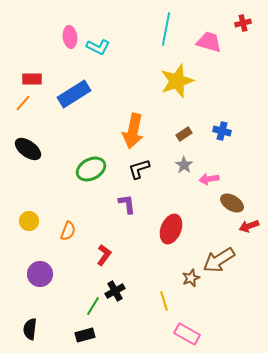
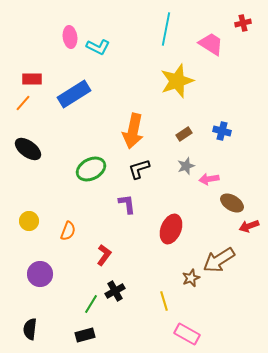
pink trapezoid: moved 2 px right, 2 px down; rotated 16 degrees clockwise
gray star: moved 2 px right, 1 px down; rotated 18 degrees clockwise
green line: moved 2 px left, 2 px up
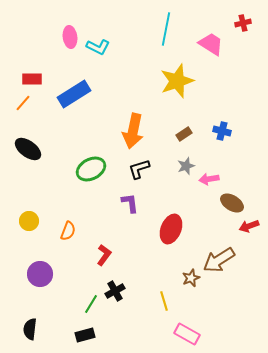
purple L-shape: moved 3 px right, 1 px up
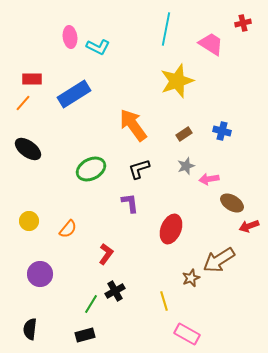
orange arrow: moved 6 px up; rotated 132 degrees clockwise
orange semicircle: moved 2 px up; rotated 18 degrees clockwise
red L-shape: moved 2 px right, 1 px up
